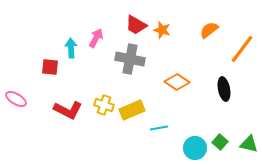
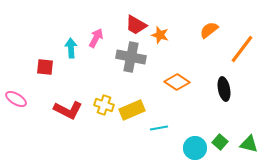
orange star: moved 2 px left, 5 px down
gray cross: moved 1 px right, 2 px up
red square: moved 5 px left
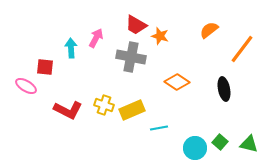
orange star: moved 1 px down
pink ellipse: moved 10 px right, 13 px up
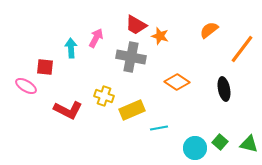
yellow cross: moved 9 px up
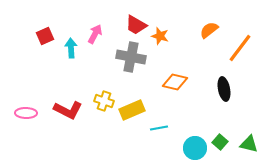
pink arrow: moved 1 px left, 4 px up
orange line: moved 2 px left, 1 px up
red square: moved 31 px up; rotated 30 degrees counterclockwise
orange diamond: moved 2 px left; rotated 20 degrees counterclockwise
pink ellipse: moved 27 px down; rotated 30 degrees counterclockwise
yellow cross: moved 5 px down
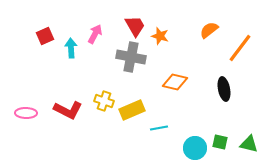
red trapezoid: moved 1 px left, 1 px down; rotated 150 degrees counterclockwise
green square: rotated 28 degrees counterclockwise
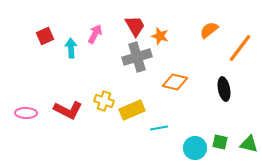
gray cross: moved 6 px right; rotated 28 degrees counterclockwise
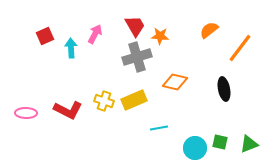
orange star: rotated 12 degrees counterclockwise
yellow rectangle: moved 2 px right, 10 px up
green triangle: rotated 36 degrees counterclockwise
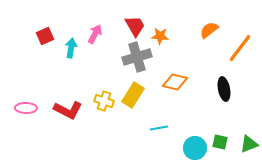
cyan arrow: rotated 12 degrees clockwise
yellow rectangle: moved 1 px left, 5 px up; rotated 35 degrees counterclockwise
pink ellipse: moved 5 px up
